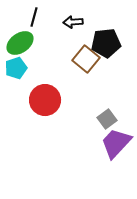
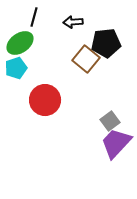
gray square: moved 3 px right, 2 px down
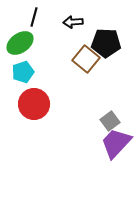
black pentagon: rotated 8 degrees clockwise
cyan pentagon: moved 7 px right, 4 px down
red circle: moved 11 px left, 4 px down
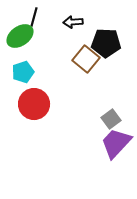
green ellipse: moved 7 px up
gray square: moved 1 px right, 2 px up
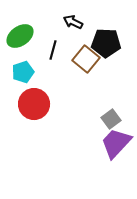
black line: moved 19 px right, 33 px down
black arrow: rotated 30 degrees clockwise
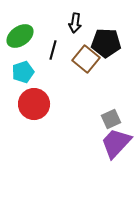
black arrow: moved 2 px right, 1 px down; rotated 108 degrees counterclockwise
gray square: rotated 12 degrees clockwise
